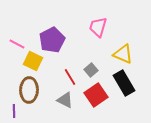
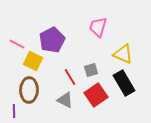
gray square: rotated 24 degrees clockwise
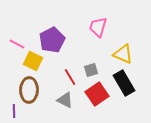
red square: moved 1 px right, 1 px up
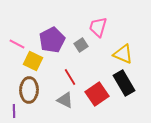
gray square: moved 10 px left, 25 px up; rotated 16 degrees counterclockwise
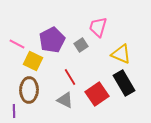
yellow triangle: moved 2 px left
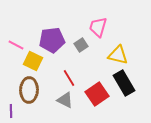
purple pentagon: rotated 20 degrees clockwise
pink line: moved 1 px left, 1 px down
yellow triangle: moved 3 px left, 1 px down; rotated 10 degrees counterclockwise
red line: moved 1 px left, 1 px down
purple line: moved 3 px left
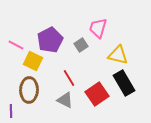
pink trapezoid: moved 1 px down
purple pentagon: moved 2 px left; rotated 20 degrees counterclockwise
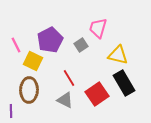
pink line: rotated 35 degrees clockwise
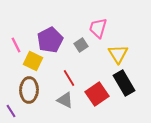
yellow triangle: moved 1 px up; rotated 45 degrees clockwise
purple line: rotated 32 degrees counterclockwise
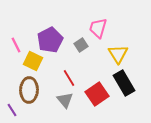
gray triangle: rotated 24 degrees clockwise
purple line: moved 1 px right, 1 px up
